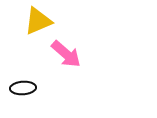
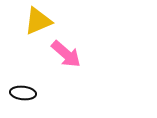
black ellipse: moved 5 px down; rotated 10 degrees clockwise
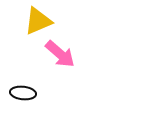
pink arrow: moved 6 px left
